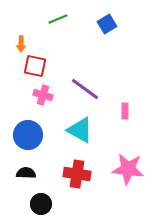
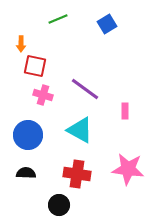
black circle: moved 18 px right, 1 px down
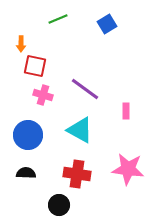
pink rectangle: moved 1 px right
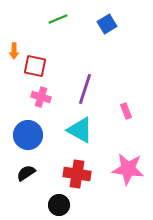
orange arrow: moved 7 px left, 7 px down
purple line: rotated 72 degrees clockwise
pink cross: moved 2 px left, 2 px down
pink rectangle: rotated 21 degrees counterclockwise
black semicircle: rotated 36 degrees counterclockwise
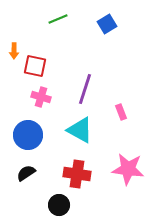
pink rectangle: moved 5 px left, 1 px down
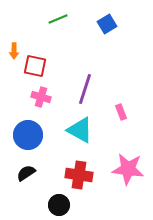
red cross: moved 2 px right, 1 px down
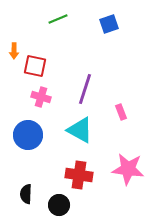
blue square: moved 2 px right; rotated 12 degrees clockwise
black semicircle: moved 21 px down; rotated 54 degrees counterclockwise
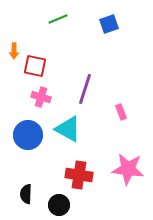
cyan triangle: moved 12 px left, 1 px up
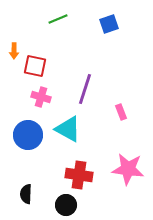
black circle: moved 7 px right
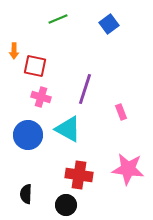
blue square: rotated 18 degrees counterclockwise
